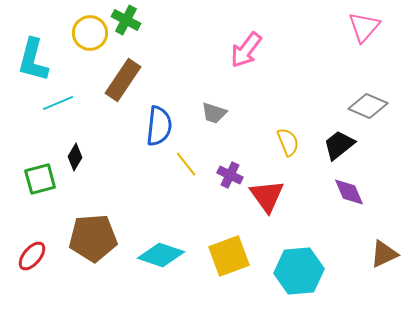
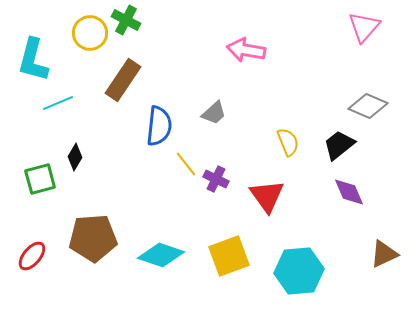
pink arrow: rotated 63 degrees clockwise
gray trapezoid: rotated 60 degrees counterclockwise
purple cross: moved 14 px left, 4 px down
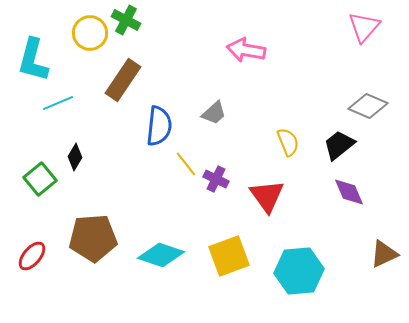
green square: rotated 24 degrees counterclockwise
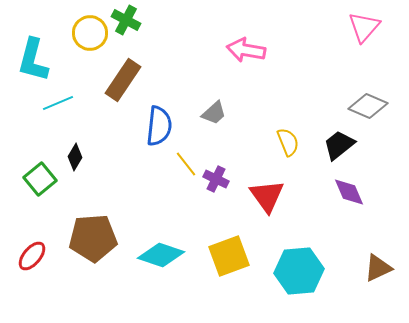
brown triangle: moved 6 px left, 14 px down
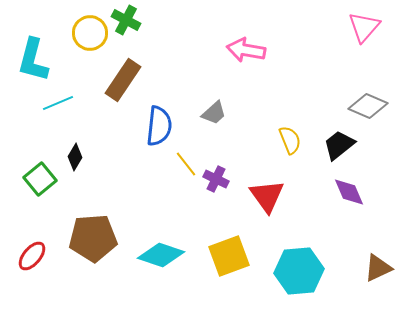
yellow semicircle: moved 2 px right, 2 px up
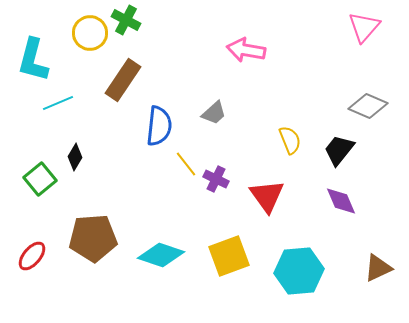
black trapezoid: moved 5 px down; rotated 12 degrees counterclockwise
purple diamond: moved 8 px left, 9 px down
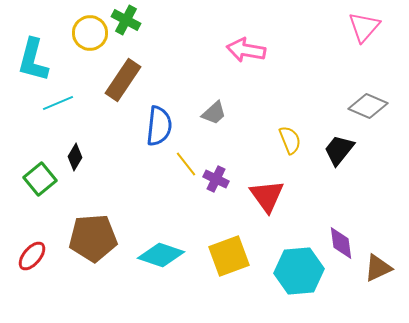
purple diamond: moved 42 px down; rotated 16 degrees clockwise
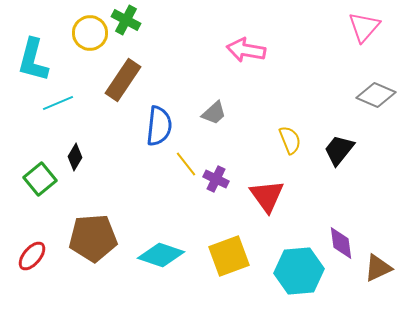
gray diamond: moved 8 px right, 11 px up
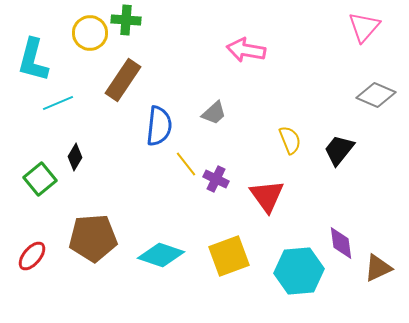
green cross: rotated 24 degrees counterclockwise
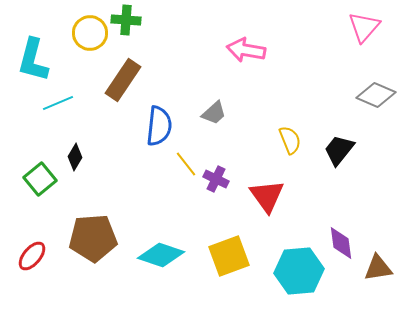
brown triangle: rotated 16 degrees clockwise
